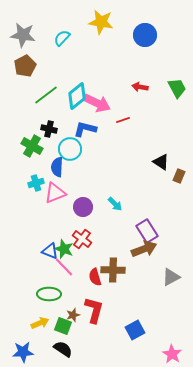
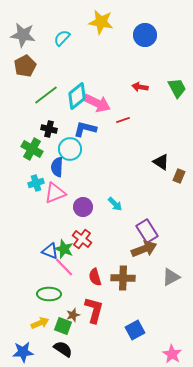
green cross: moved 3 px down
brown cross: moved 10 px right, 8 px down
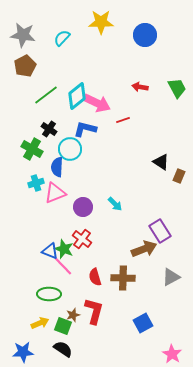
yellow star: rotated 10 degrees counterclockwise
black cross: rotated 21 degrees clockwise
purple rectangle: moved 13 px right
pink line: moved 1 px left, 1 px up
red L-shape: moved 1 px down
blue square: moved 8 px right, 7 px up
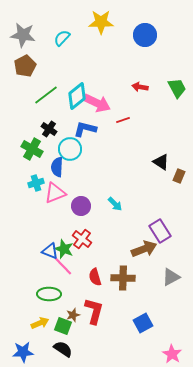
purple circle: moved 2 px left, 1 px up
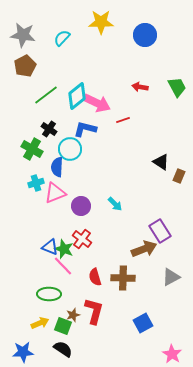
green trapezoid: moved 1 px up
blue triangle: moved 4 px up
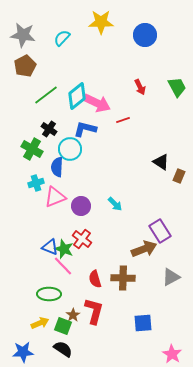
red arrow: rotated 126 degrees counterclockwise
pink triangle: moved 4 px down
red semicircle: moved 2 px down
brown star: rotated 16 degrees counterclockwise
blue square: rotated 24 degrees clockwise
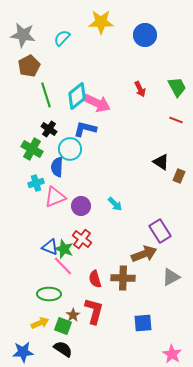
brown pentagon: moved 4 px right
red arrow: moved 2 px down
green line: rotated 70 degrees counterclockwise
red line: moved 53 px right; rotated 40 degrees clockwise
brown arrow: moved 5 px down
